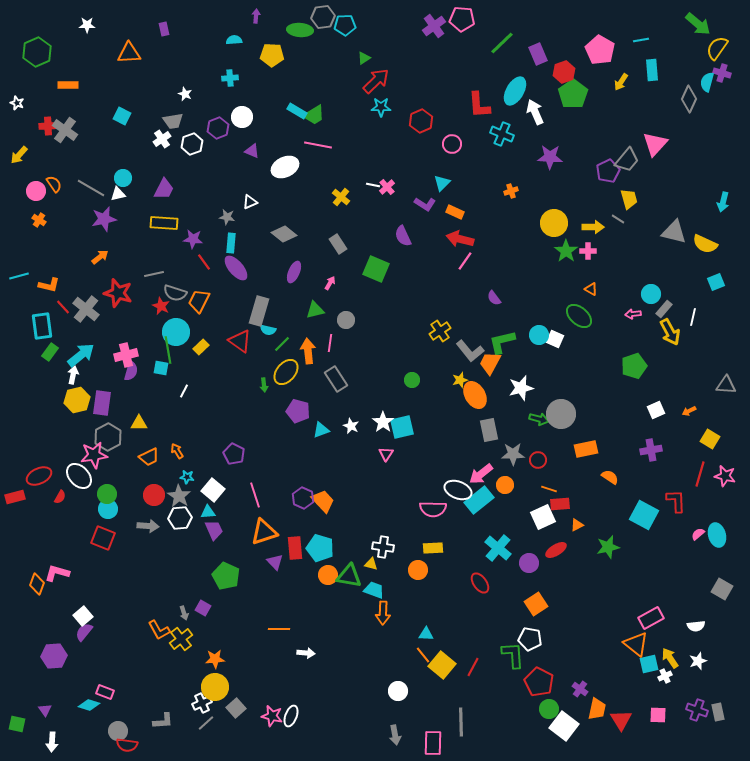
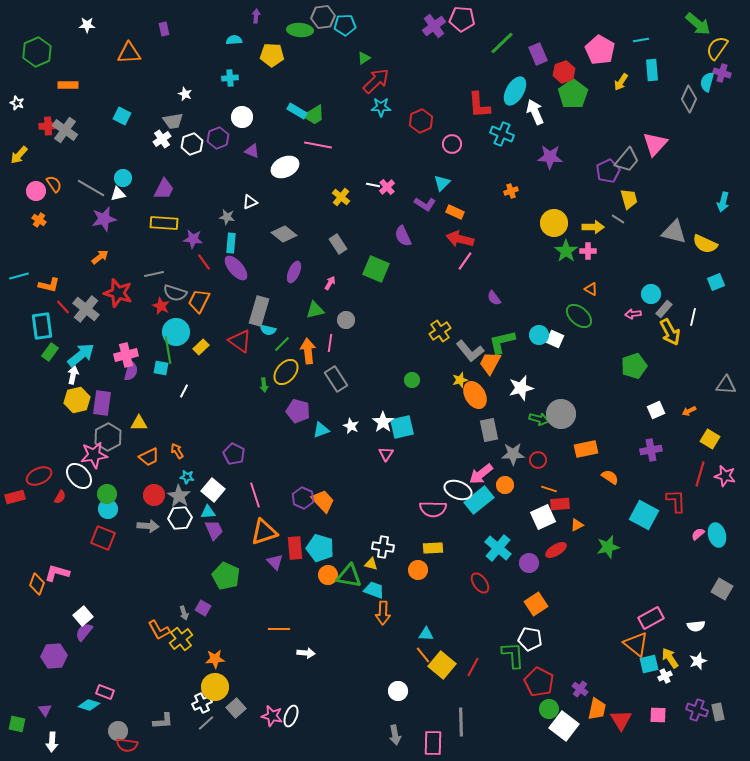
purple hexagon at (218, 128): moved 10 px down
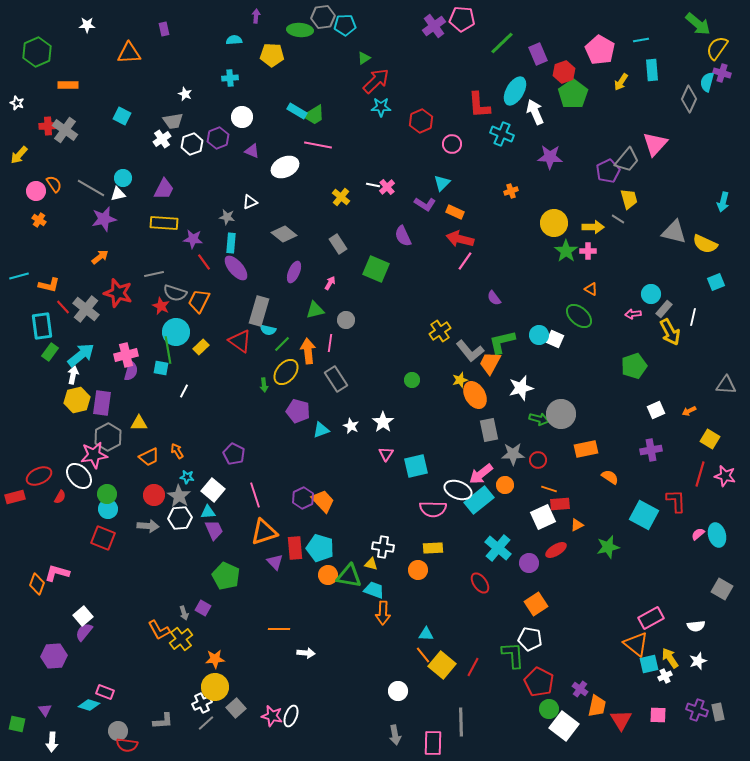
cyan square at (402, 427): moved 14 px right, 39 px down
purple hexagon at (303, 498): rotated 10 degrees clockwise
orange trapezoid at (597, 709): moved 3 px up
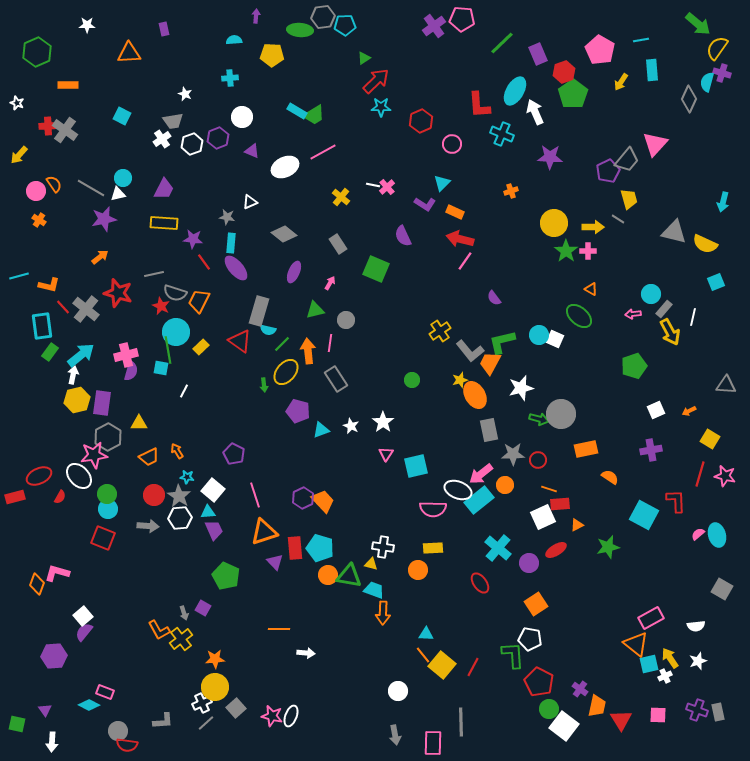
pink line at (318, 145): moved 5 px right, 7 px down; rotated 40 degrees counterclockwise
cyan diamond at (89, 705): rotated 10 degrees clockwise
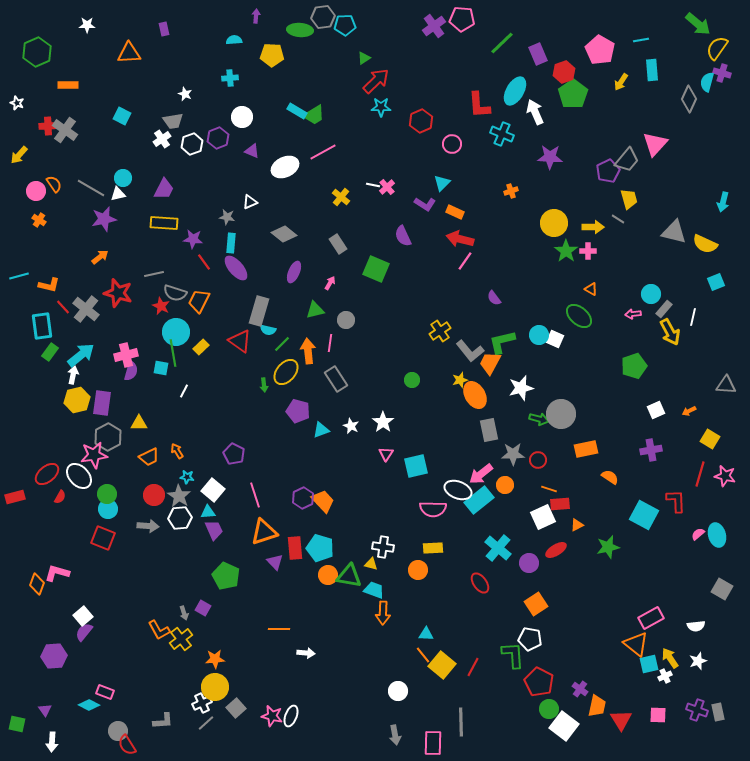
green line at (168, 350): moved 5 px right, 3 px down
red ellipse at (39, 476): moved 8 px right, 2 px up; rotated 15 degrees counterclockwise
red semicircle at (127, 745): rotated 50 degrees clockwise
